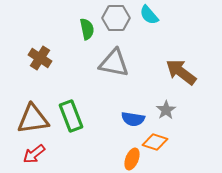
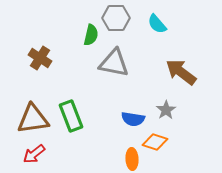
cyan semicircle: moved 8 px right, 9 px down
green semicircle: moved 4 px right, 6 px down; rotated 25 degrees clockwise
orange ellipse: rotated 25 degrees counterclockwise
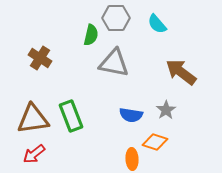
blue semicircle: moved 2 px left, 4 px up
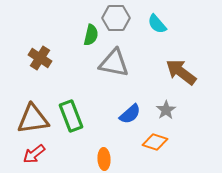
blue semicircle: moved 1 px left, 1 px up; rotated 50 degrees counterclockwise
orange ellipse: moved 28 px left
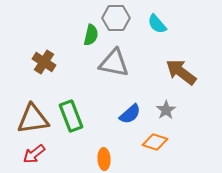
brown cross: moved 4 px right, 4 px down
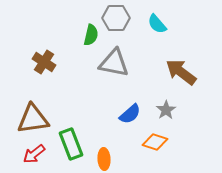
green rectangle: moved 28 px down
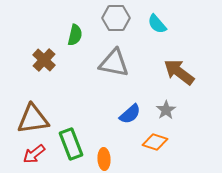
green semicircle: moved 16 px left
brown cross: moved 2 px up; rotated 10 degrees clockwise
brown arrow: moved 2 px left
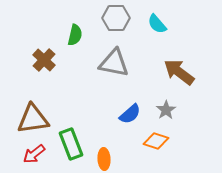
orange diamond: moved 1 px right, 1 px up
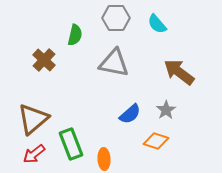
brown triangle: rotated 32 degrees counterclockwise
